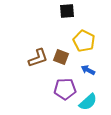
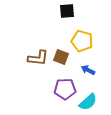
yellow pentagon: moved 2 px left; rotated 10 degrees counterclockwise
brown L-shape: rotated 25 degrees clockwise
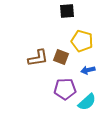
brown L-shape: rotated 15 degrees counterclockwise
blue arrow: rotated 40 degrees counterclockwise
cyan semicircle: moved 1 px left
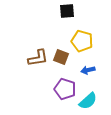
purple pentagon: rotated 20 degrees clockwise
cyan semicircle: moved 1 px right, 1 px up
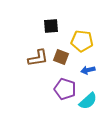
black square: moved 16 px left, 15 px down
yellow pentagon: rotated 10 degrees counterclockwise
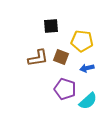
blue arrow: moved 1 px left, 2 px up
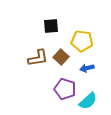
brown square: rotated 21 degrees clockwise
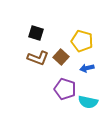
black square: moved 15 px left, 7 px down; rotated 21 degrees clockwise
yellow pentagon: rotated 10 degrees clockwise
brown L-shape: rotated 30 degrees clockwise
cyan semicircle: moved 1 px down; rotated 54 degrees clockwise
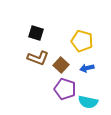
brown square: moved 8 px down
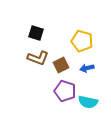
brown square: rotated 21 degrees clockwise
purple pentagon: moved 2 px down
